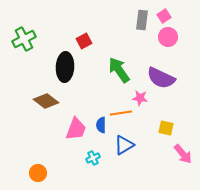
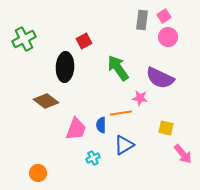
green arrow: moved 1 px left, 2 px up
purple semicircle: moved 1 px left
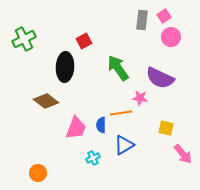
pink circle: moved 3 px right
pink trapezoid: moved 1 px up
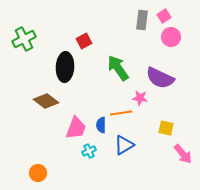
cyan cross: moved 4 px left, 7 px up
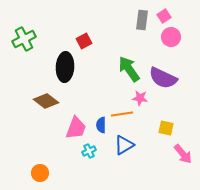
green arrow: moved 11 px right, 1 px down
purple semicircle: moved 3 px right
orange line: moved 1 px right, 1 px down
orange circle: moved 2 px right
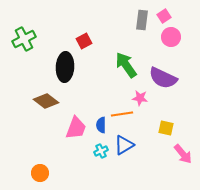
green arrow: moved 3 px left, 4 px up
cyan cross: moved 12 px right
